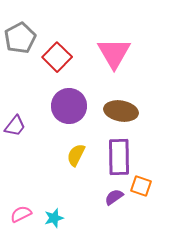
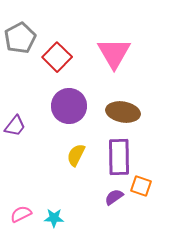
brown ellipse: moved 2 px right, 1 px down
cyan star: rotated 18 degrees clockwise
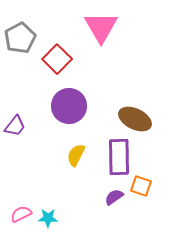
pink triangle: moved 13 px left, 26 px up
red square: moved 2 px down
brown ellipse: moved 12 px right, 7 px down; rotated 16 degrees clockwise
cyan star: moved 6 px left
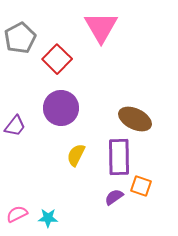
purple circle: moved 8 px left, 2 px down
pink semicircle: moved 4 px left
